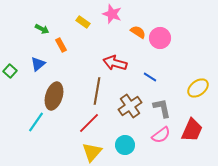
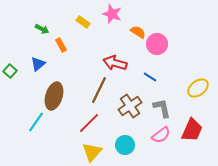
pink circle: moved 3 px left, 6 px down
brown line: moved 2 px right, 1 px up; rotated 16 degrees clockwise
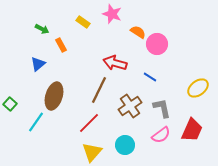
green square: moved 33 px down
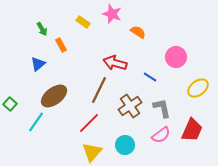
green arrow: rotated 32 degrees clockwise
pink circle: moved 19 px right, 13 px down
brown ellipse: rotated 36 degrees clockwise
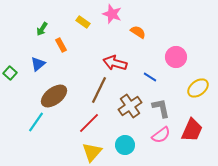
green arrow: rotated 64 degrees clockwise
green square: moved 31 px up
gray L-shape: moved 1 px left
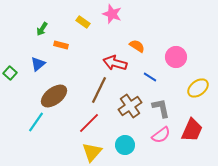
orange semicircle: moved 1 px left, 14 px down
orange rectangle: rotated 48 degrees counterclockwise
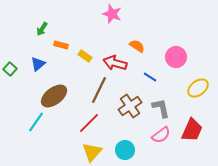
yellow rectangle: moved 2 px right, 34 px down
green square: moved 4 px up
cyan circle: moved 5 px down
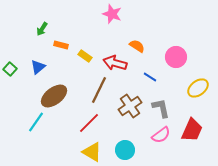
blue triangle: moved 3 px down
yellow triangle: rotated 40 degrees counterclockwise
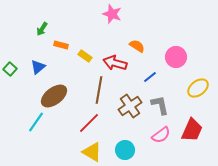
blue line: rotated 72 degrees counterclockwise
brown line: rotated 16 degrees counterclockwise
gray L-shape: moved 1 px left, 3 px up
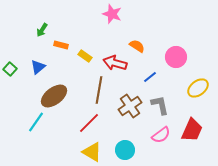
green arrow: moved 1 px down
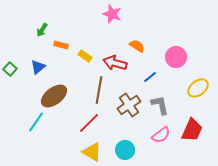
brown cross: moved 1 px left, 1 px up
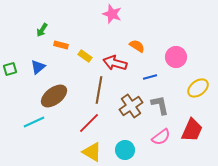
green square: rotated 32 degrees clockwise
blue line: rotated 24 degrees clockwise
brown cross: moved 2 px right, 1 px down
cyan line: moved 2 px left; rotated 30 degrees clockwise
pink semicircle: moved 2 px down
